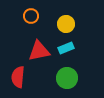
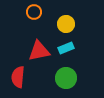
orange circle: moved 3 px right, 4 px up
green circle: moved 1 px left
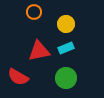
red semicircle: rotated 65 degrees counterclockwise
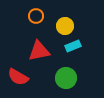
orange circle: moved 2 px right, 4 px down
yellow circle: moved 1 px left, 2 px down
cyan rectangle: moved 7 px right, 2 px up
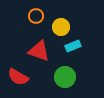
yellow circle: moved 4 px left, 1 px down
red triangle: rotated 30 degrees clockwise
green circle: moved 1 px left, 1 px up
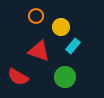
cyan rectangle: rotated 28 degrees counterclockwise
